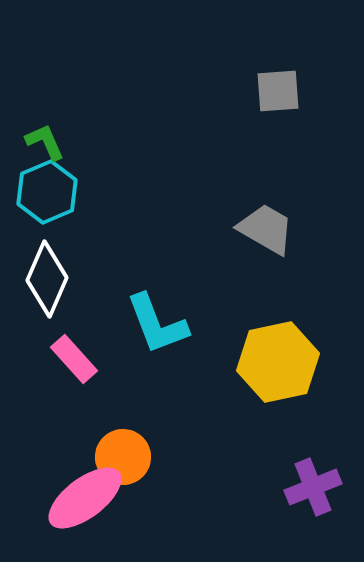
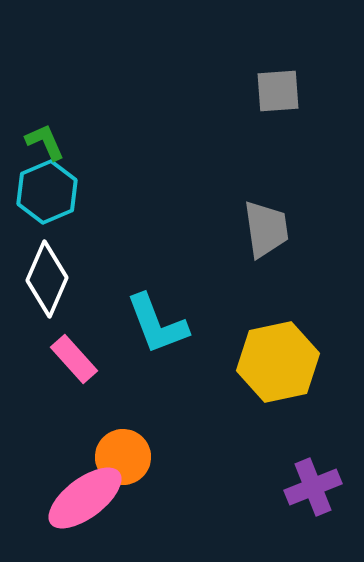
gray trapezoid: rotated 52 degrees clockwise
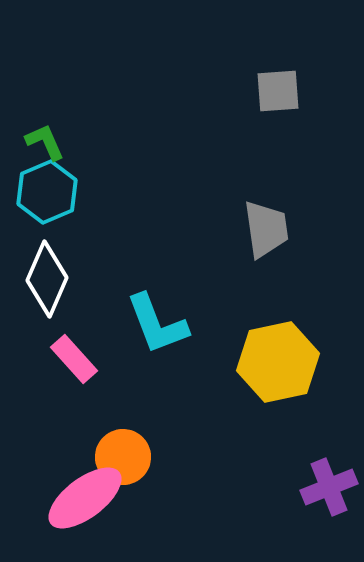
purple cross: moved 16 px right
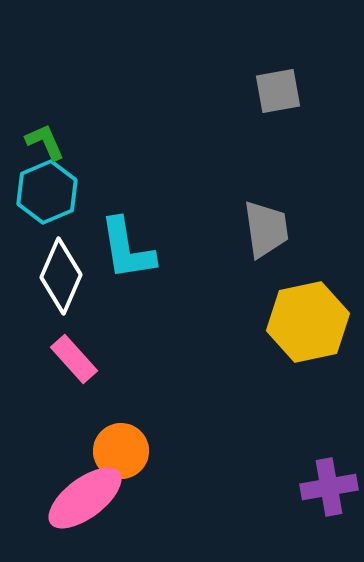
gray square: rotated 6 degrees counterclockwise
white diamond: moved 14 px right, 3 px up
cyan L-shape: moved 30 px left, 75 px up; rotated 12 degrees clockwise
yellow hexagon: moved 30 px right, 40 px up
orange circle: moved 2 px left, 6 px up
purple cross: rotated 12 degrees clockwise
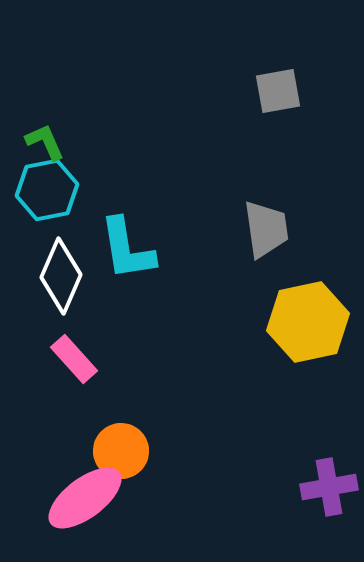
cyan hexagon: moved 2 px up; rotated 12 degrees clockwise
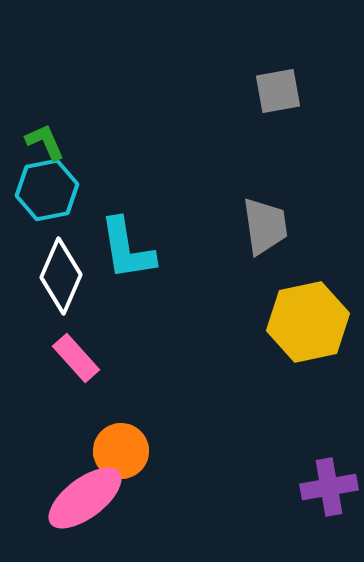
gray trapezoid: moved 1 px left, 3 px up
pink rectangle: moved 2 px right, 1 px up
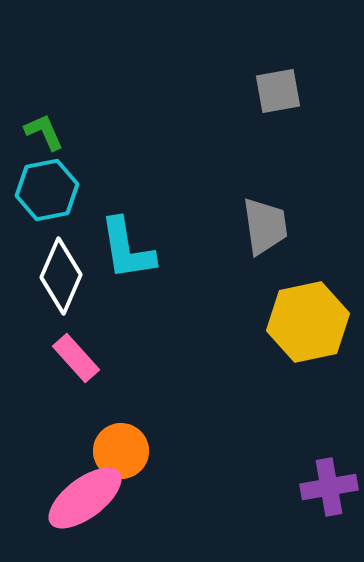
green L-shape: moved 1 px left, 10 px up
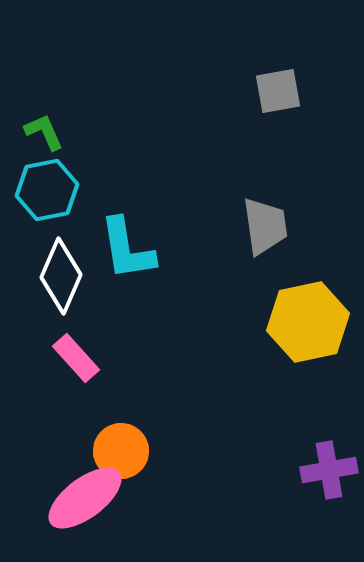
purple cross: moved 17 px up
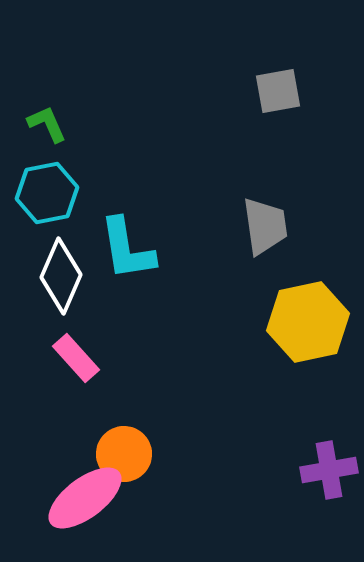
green L-shape: moved 3 px right, 8 px up
cyan hexagon: moved 3 px down
orange circle: moved 3 px right, 3 px down
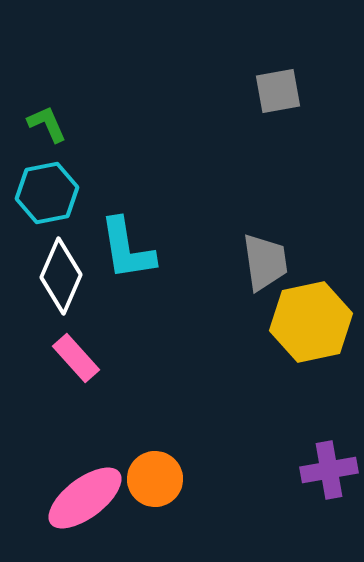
gray trapezoid: moved 36 px down
yellow hexagon: moved 3 px right
orange circle: moved 31 px right, 25 px down
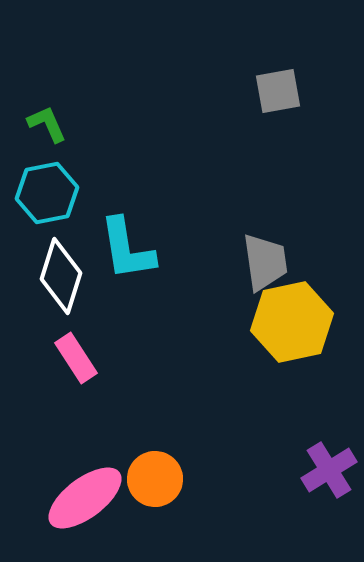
white diamond: rotated 6 degrees counterclockwise
yellow hexagon: moved 19 px left
pink rectangle: rotated 9 degrees clockwise
purple cross: rotated 22 degrees counterclockwise
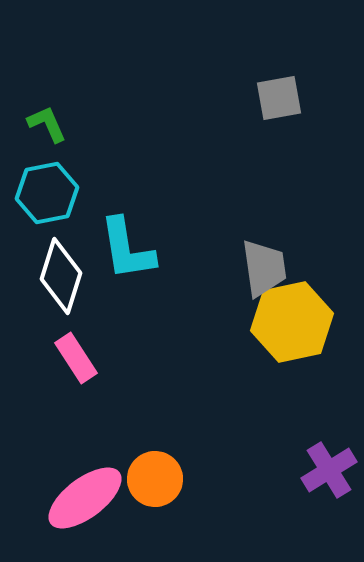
gray square: moved 1 px right, 7 px down
gray trapezoid: moved 1 px left, 6 px down
